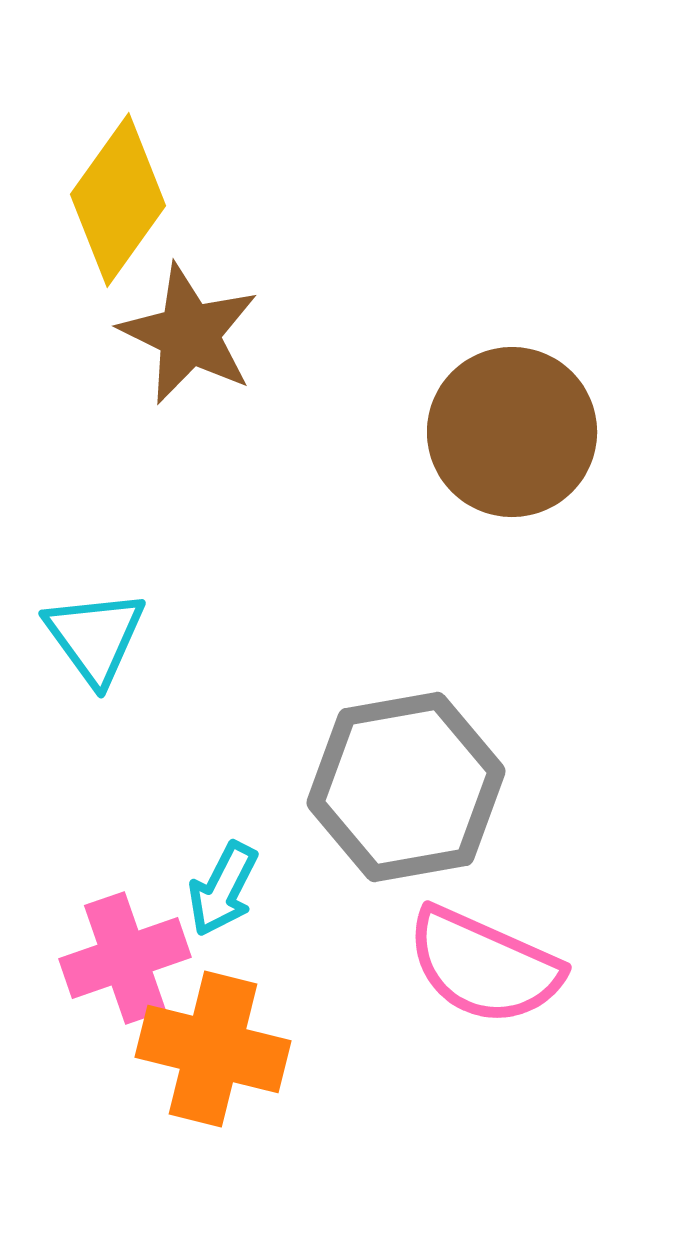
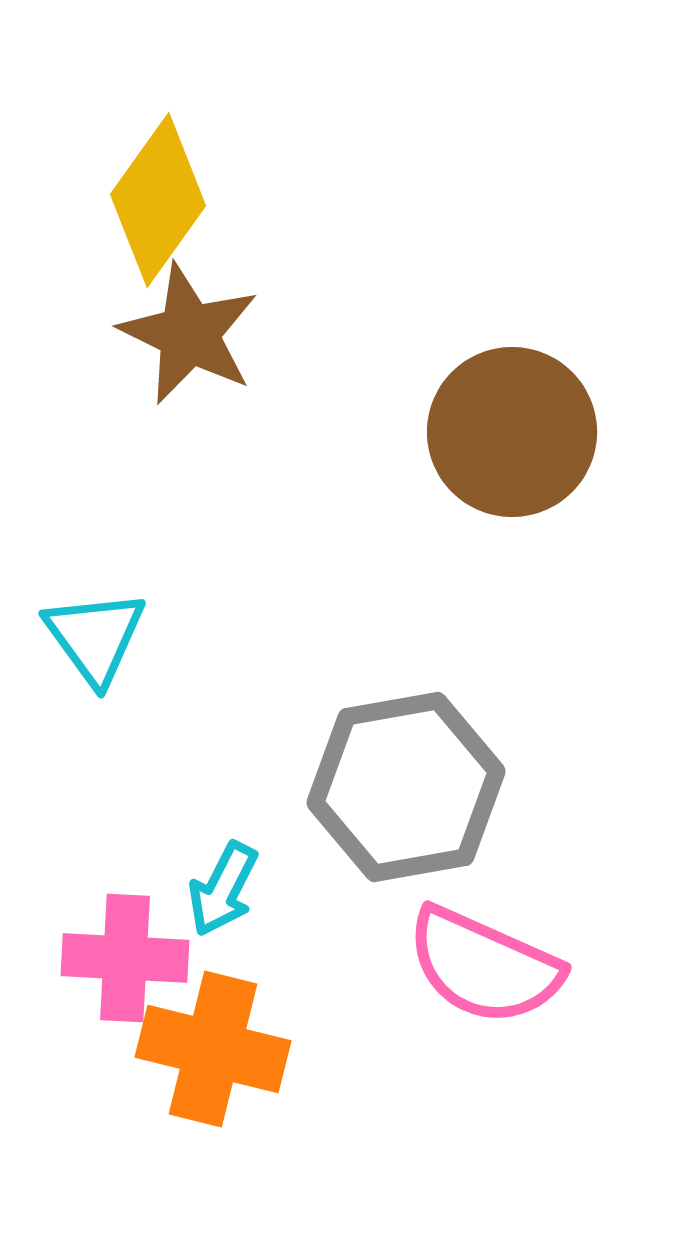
yellow diamond: moved 40 px right
pink cross: rotated 22 degrees clockwise
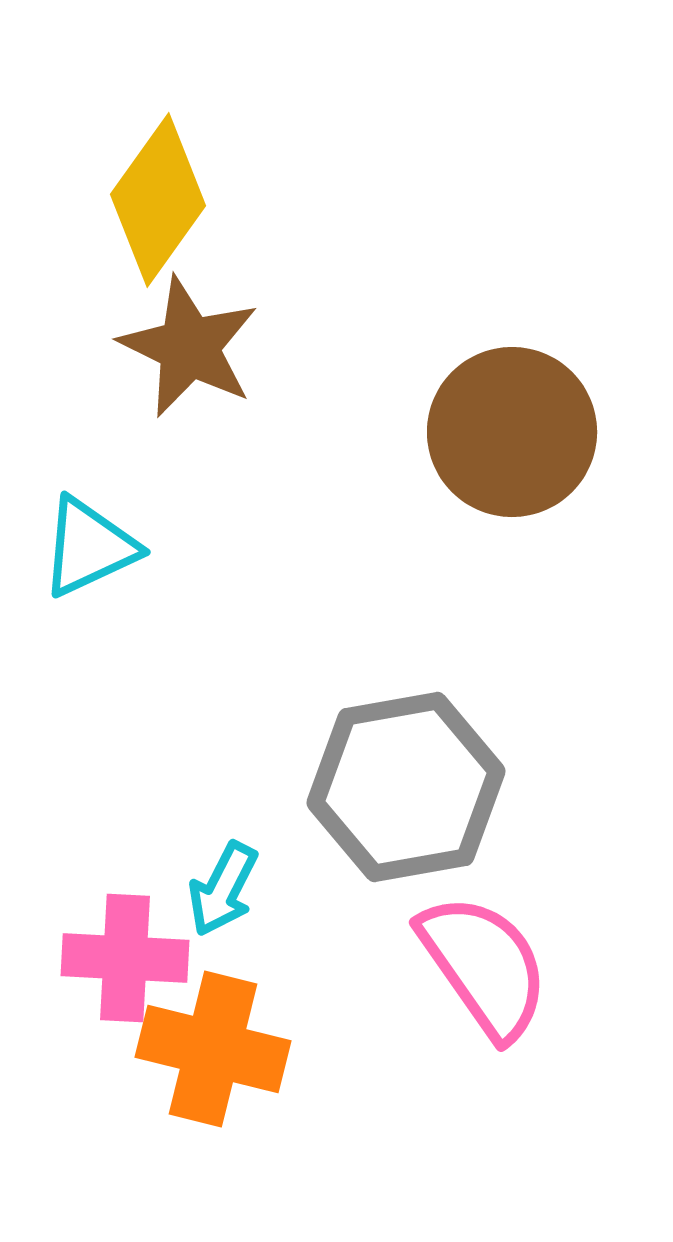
brown star: moved 13 px down
cyan triangle: moved 6 px left, 90 px up; rotated 41 degrees clockwise
pink semicircle: rotated 149 degrees counterclockwise
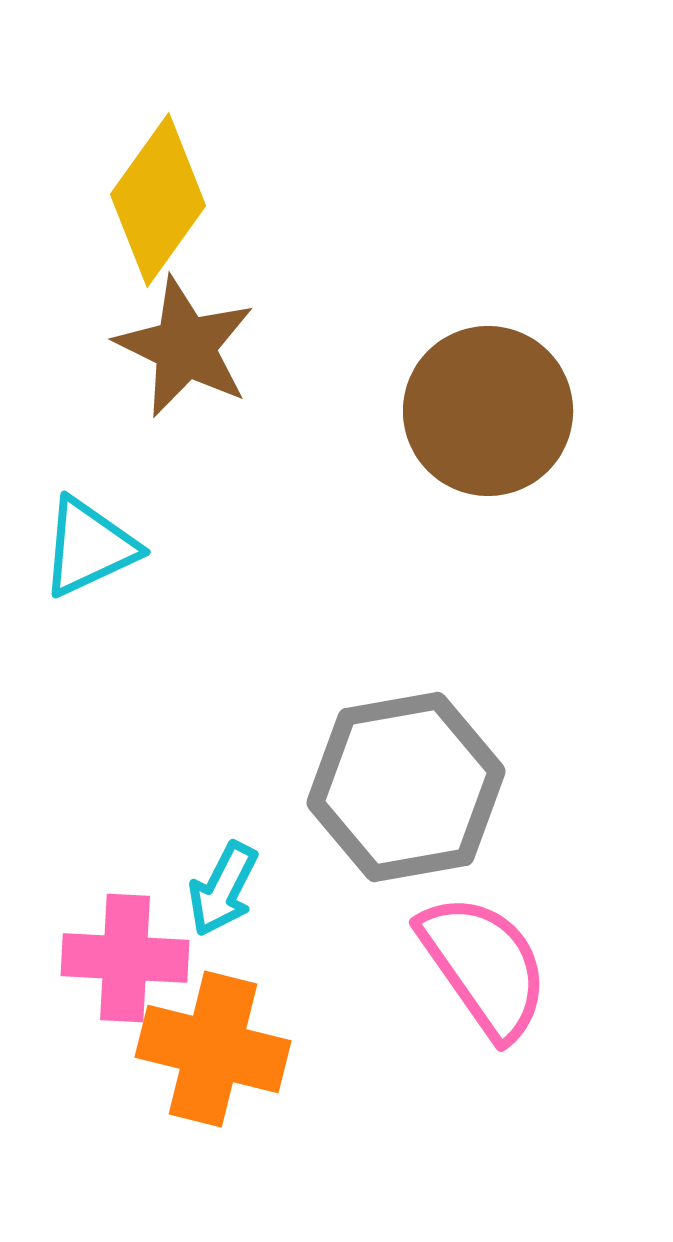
brown star: moved 4 px left
brown circle: moved 24 px left, 21 px up
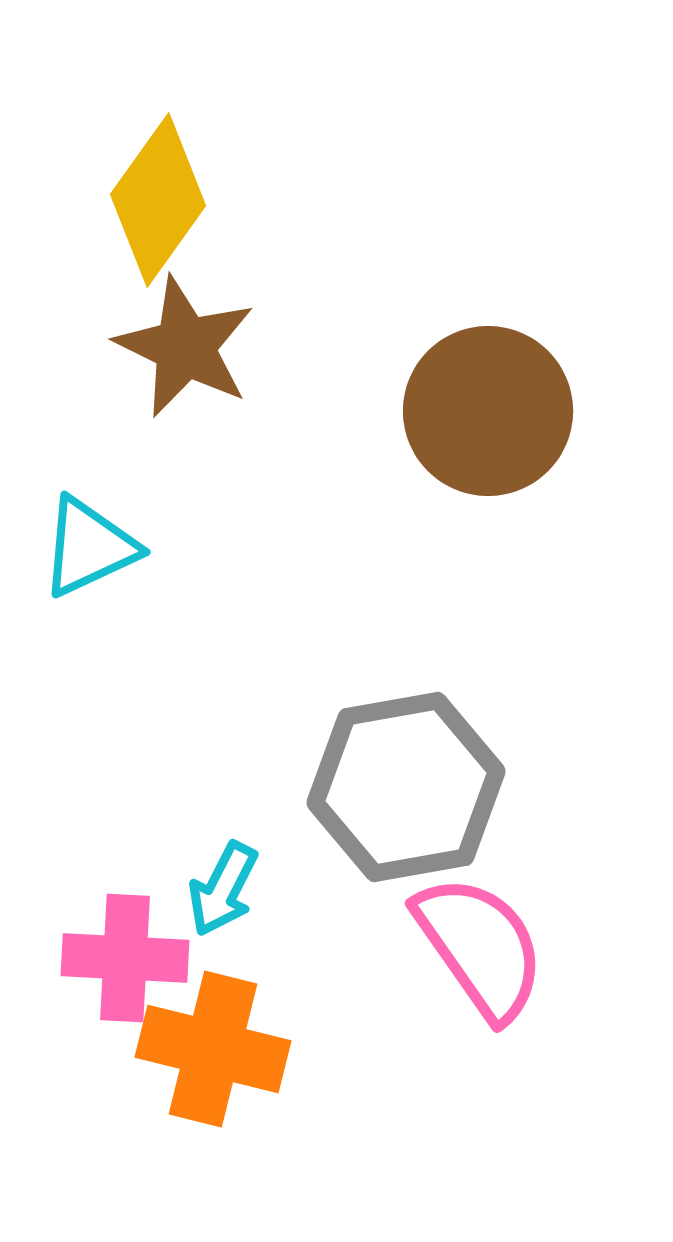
pink semicircle: moved 4 px left, 19 px up
